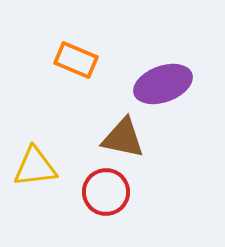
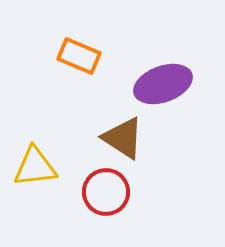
orange rectangle: moved 3 px right, 4 px up
brown triangle: rotated 21 degrees clockwise
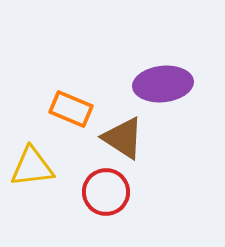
orange rectangle: moved 8 px left, 53 px down
purple ellipse: rotated 14 degrees clockwise
yellow triangle: moved 3 px left
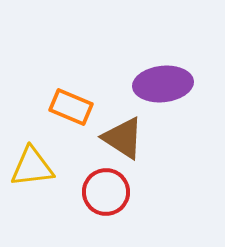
orange rectangle: moved 2 px up
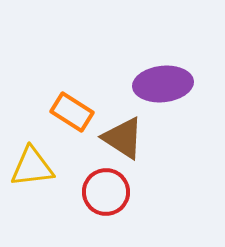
orange rectangle: moved 1 px right, 5 px down; rotated 9 degrees clockwise
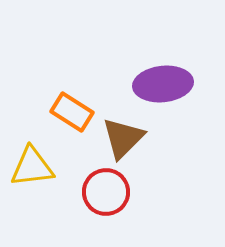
brown triangle: rotated 42 degrees clockwise
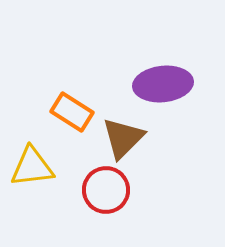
red circle: moved 2 px up
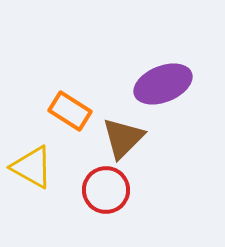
purple ellipse: rotated 16 degrees counterclockwise
orange rectangle: moved 2 px left, 1 px up
yellow triangle: rotated 36 degrees clockwise
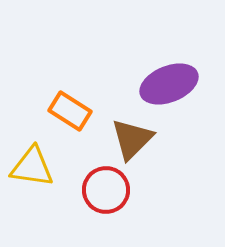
purple ellipse: moved 6 px right
brown triangle: moved 9 px right, 1 px down
yellow triangle: rotated 21 degrees counterclockwise
